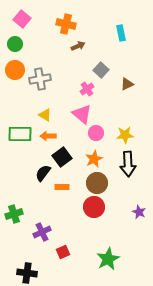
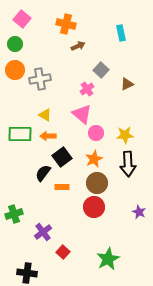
purple cross: moved 1 px right; rotated 12 degrees counterclockwise
red square: rotated 24 degrees counterclockwise
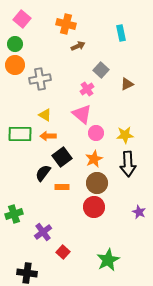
orange circle: moved 5 px up
green star: moved 1 px down
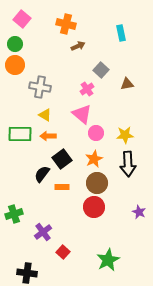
gray cross: moved 8 px down; rotated 20 degrees clockwise
brown triangle: rotated 16 degrees clockwise
black square: moved 2 px down
black semicircle: moved 1 px left, 1 px down
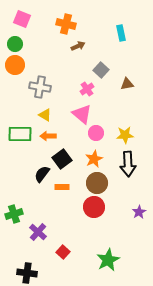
pink square: rotated 18 degrees counterclockwise
purple star: rotated 16 degrees clockwise
purple cross: moved 5 px left; rotated 12 degrees counterclockwise
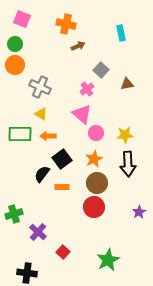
gray cross: rotated 15 degrees clockwise
yellow triangle: moved 4 px left, 1 px up
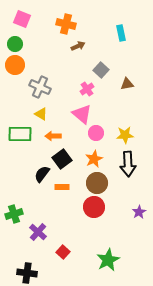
orange arrow: moved 5 px right
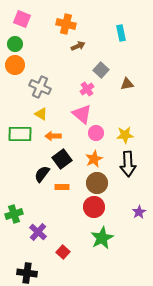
green star: moved 6 px left, 22 px up
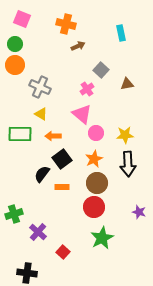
purple star: rotated 24 degrees counterclockwise
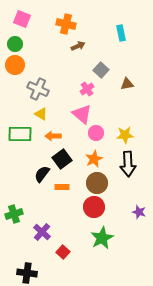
gray cross: moved 2 px left, 2 px down
purple cross: moved 4 px right
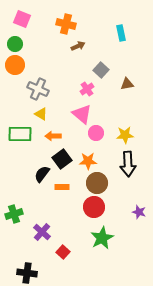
orange star: moved 6 px left, 2 px down; rotated 24 degrees clockwise
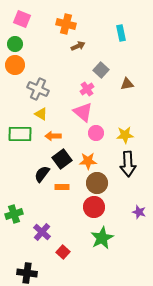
pink triangle: moved 1 px right, 2 px up
